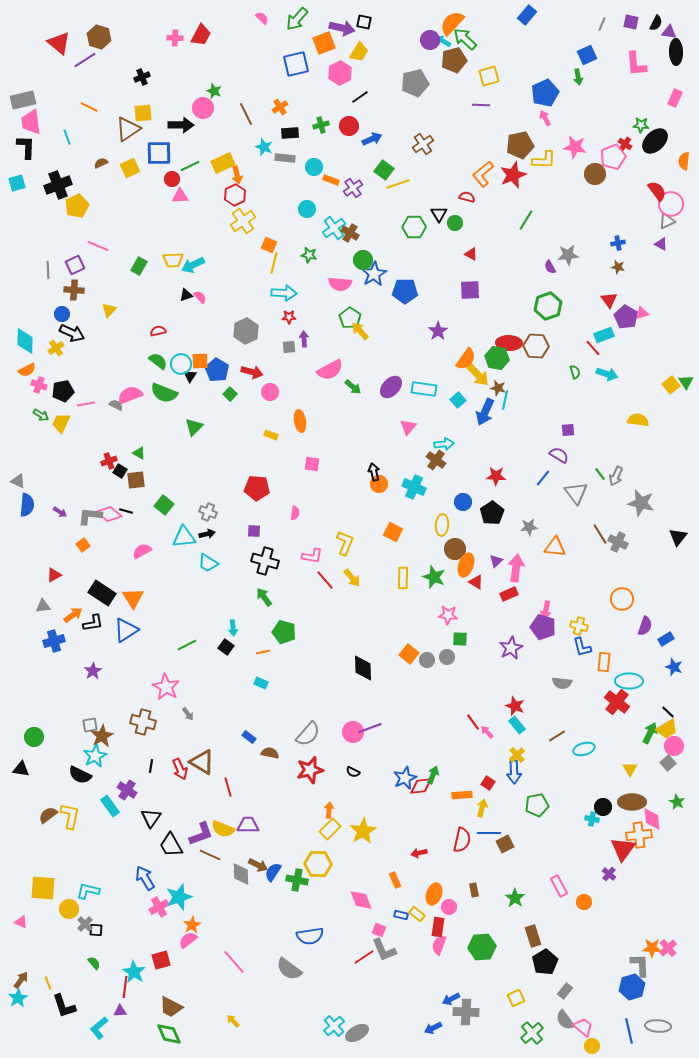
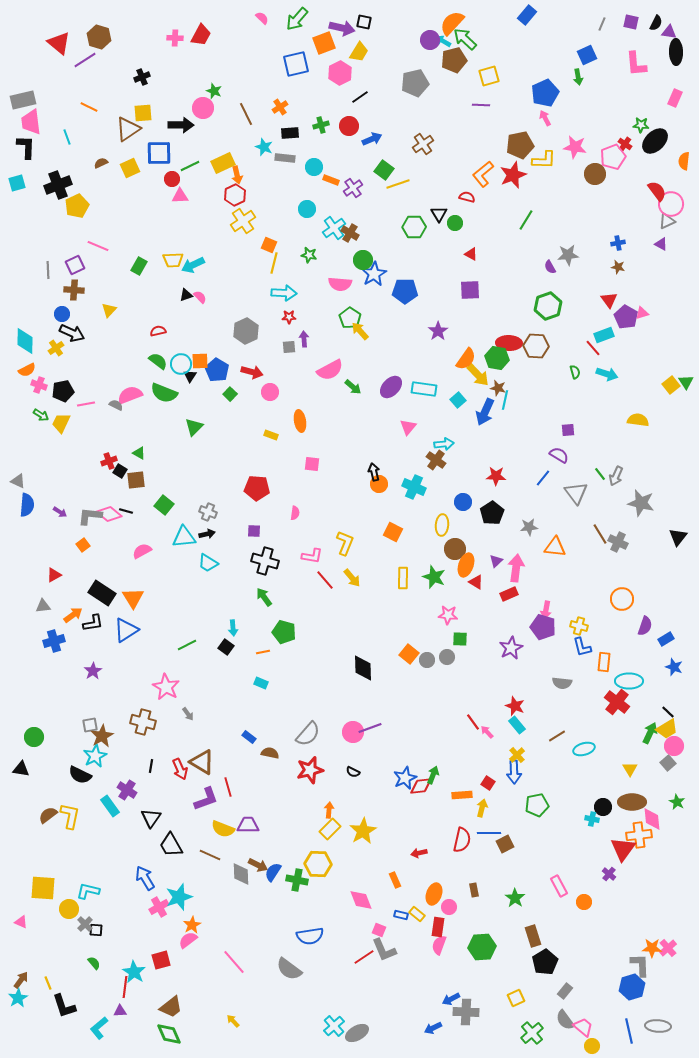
purple L-shape at (201, 834): moved 5 px right, 35 px up
brown trapezoid at (171, 1007): rotated 65 degrees counterclockwise
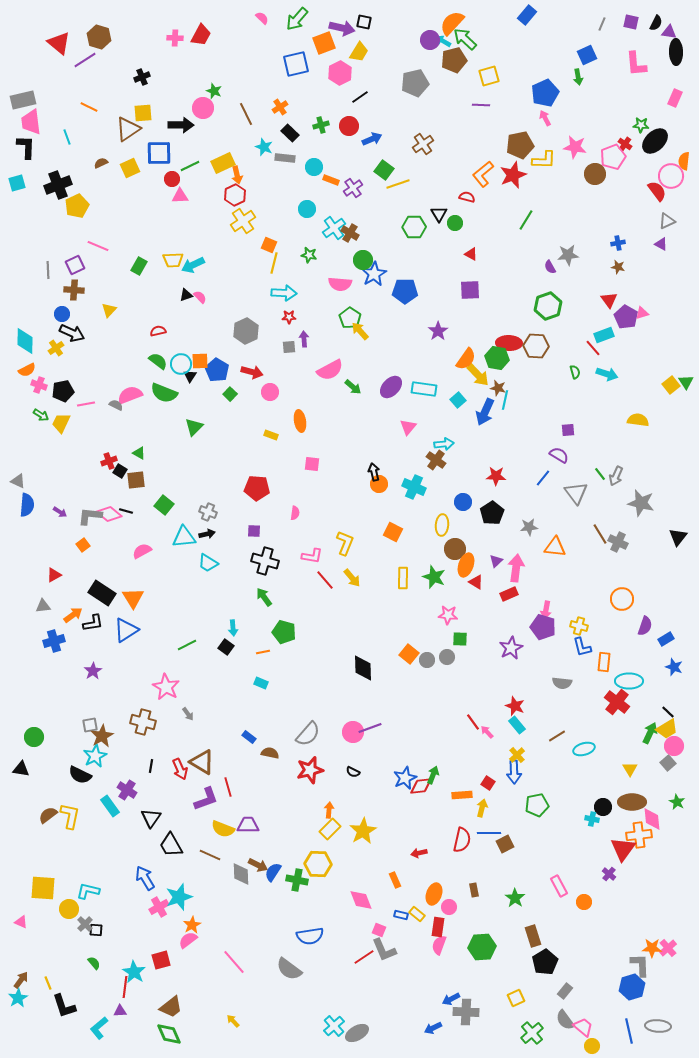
black rectangle at (290, 133): rotated 48 degrees clockwise
pink circle at (671, 204): moved 28 px up
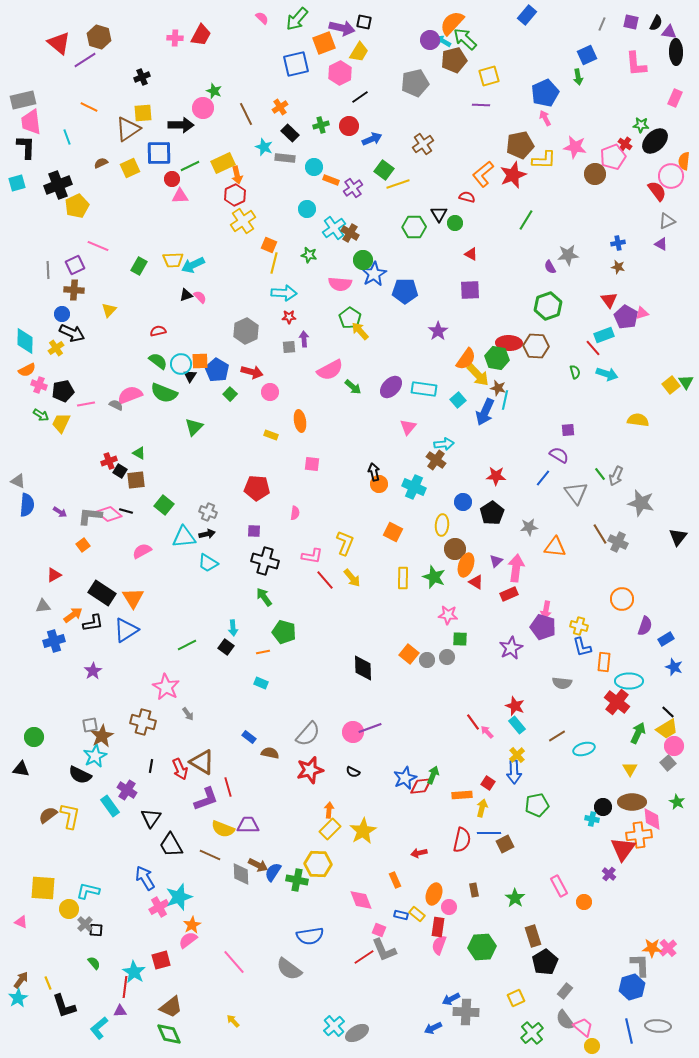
green arrow at (650, 733): moved 12 px left
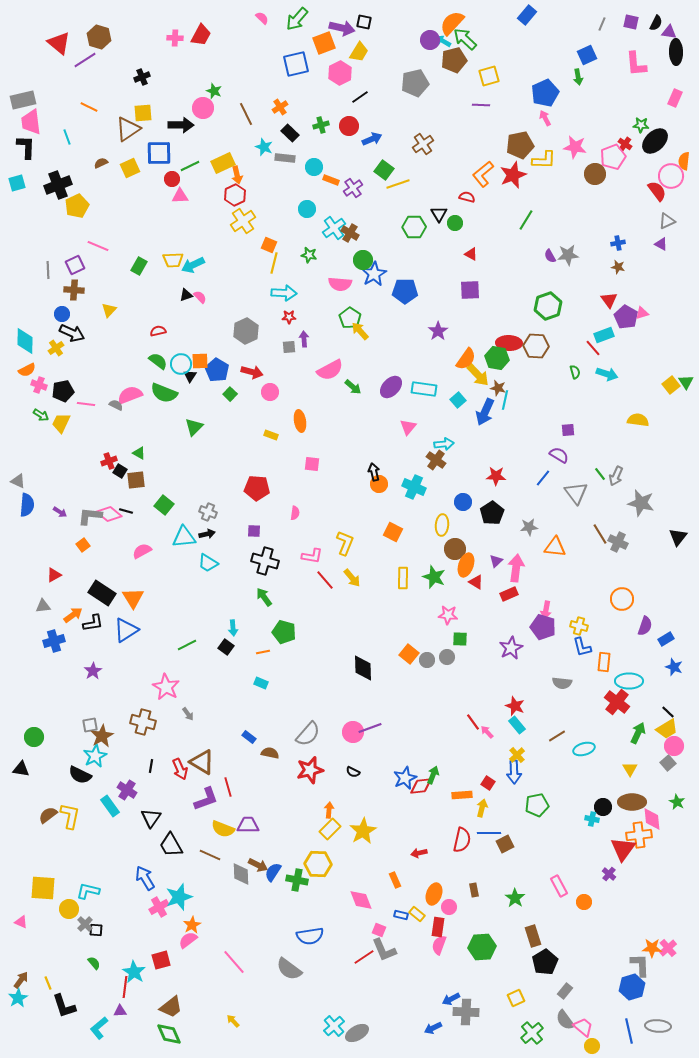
purple semicircle at (550, 267): moved 11 px up
pink line at (86, 404): rotated 18 degrees clockwise
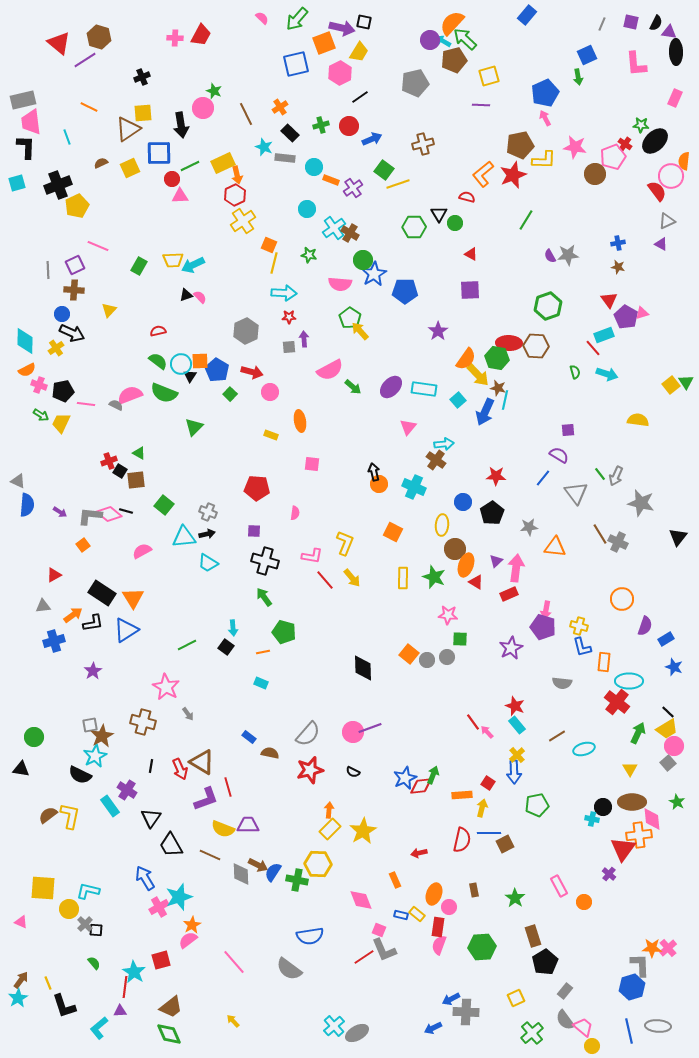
black arrow at (181, 125): rotated 80 degrees clockwise
brown cross at (423, 144): rotated 20 degrees clockwise
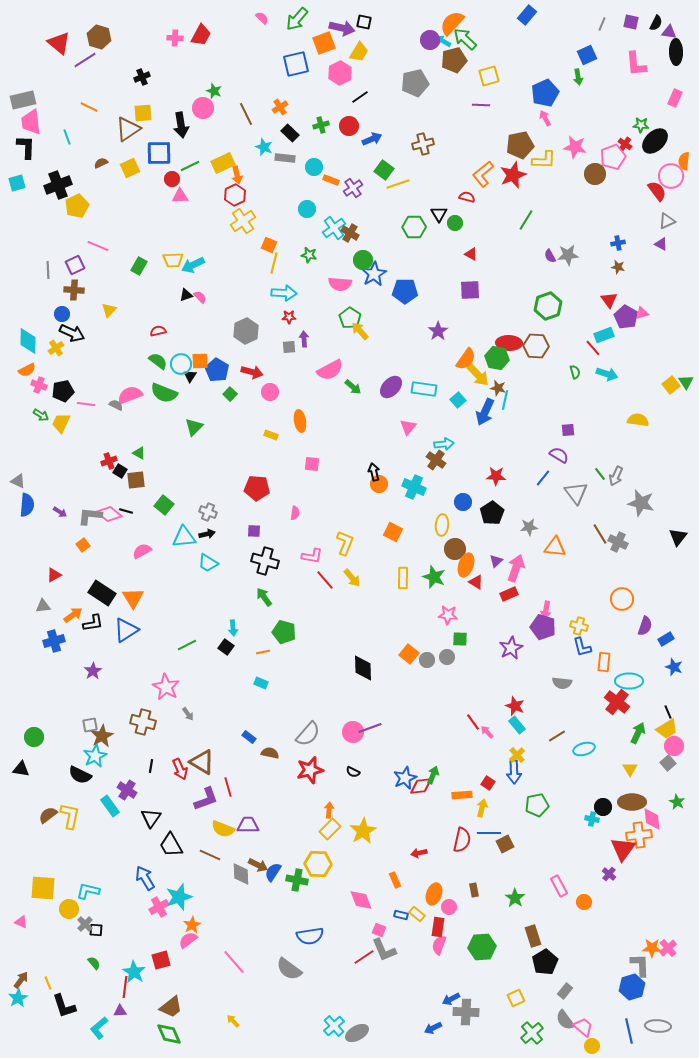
cyan diamond at (25, 341): moved 3 px right
pink arrow at (516, 568): rotated 12 degrees clockwise
black line at (668, 712): rotated 24 degrees clockwise
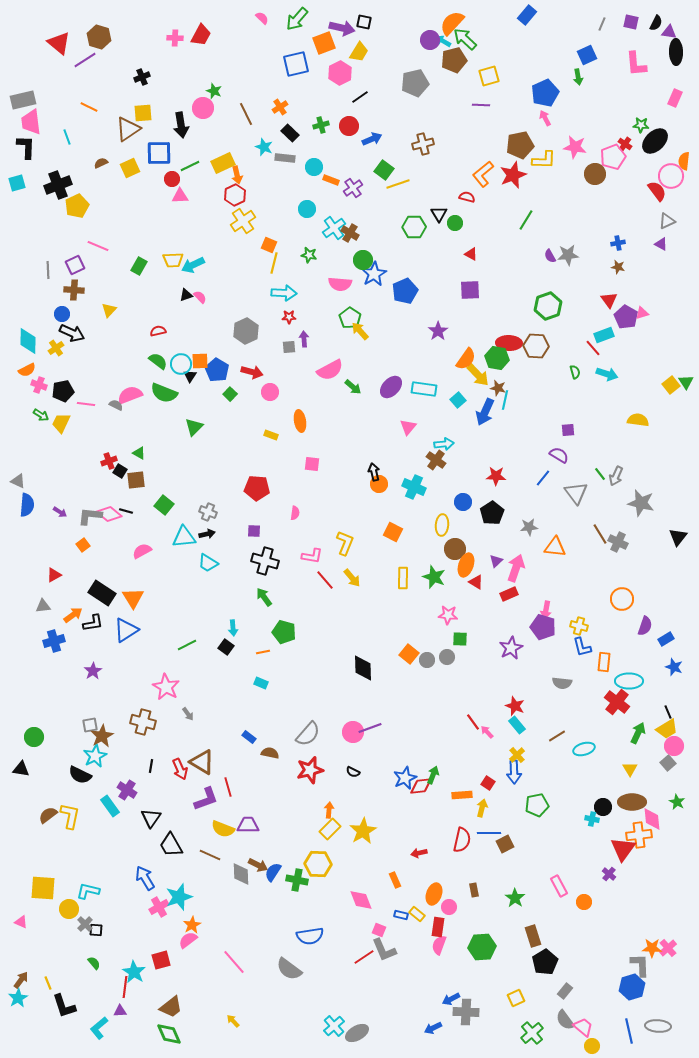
blue pentagon at (405, 291): rotated 25 degrees counterclockwise
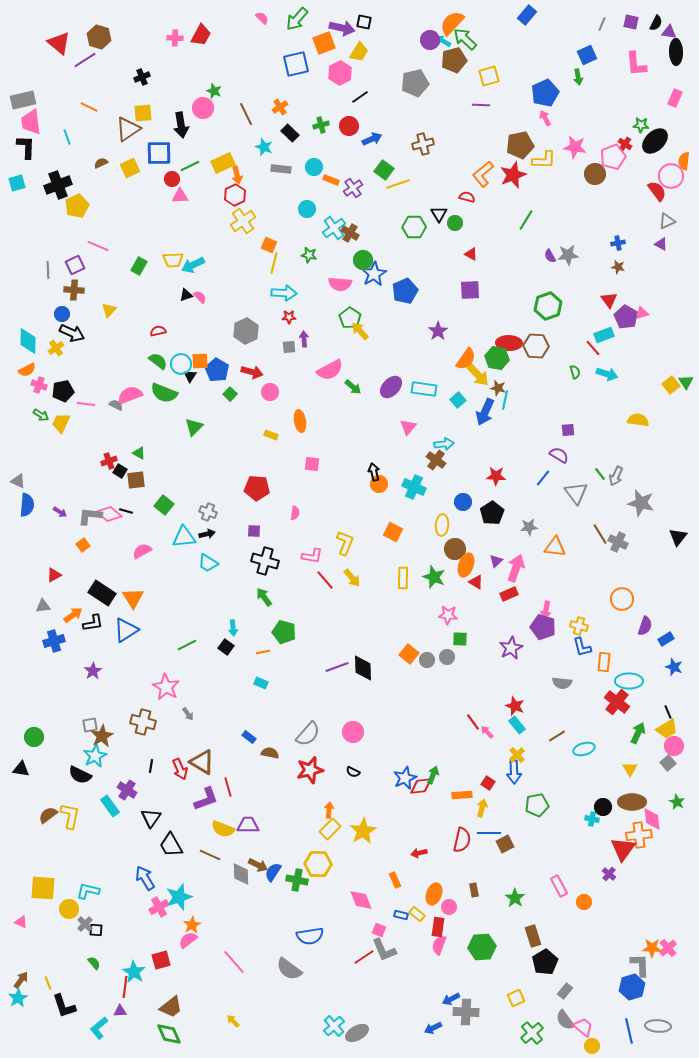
gray rectangle at (285, 158): moved 4 px left, 11 px down
purple line at (370, 728): moved 33 px left, 61 px up
